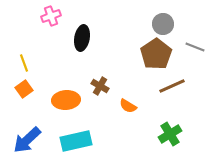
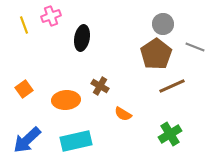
yellow line: moved 38 px up
orange semicircle: moved 5 px left, 8 px down
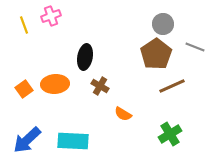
black ellipse: moved 3 px right, 19 px down
orange ellipse: moved 11 px left, 16 px up
cyan rectangle: moved 3 px left; rotated 16 degrees clockwise
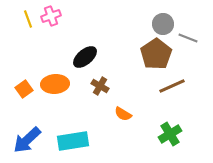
yellow line: moved 4 px right, 6 px up
gray line: moved 7 px left, 9 px up
black ellipse: rotated 40 degrees clockwise
cyan rectangle: rotated 12 degrees counterclockwise
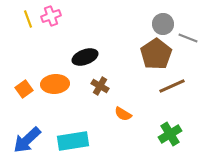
black ellipse: rotated 20 degrees clockwise
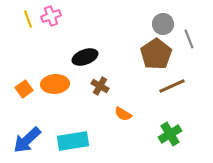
gray line: moved 1 px right, 1 px down; rotated 48 degrees clockwise
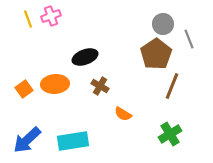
brown line: rotated 44 degrees counterclockwise
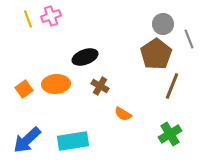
orange ellipse: moved 1 px right
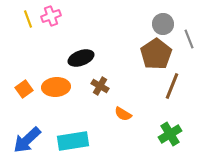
black ellipse: moved 4 px left, 1 px down
orange ellipse: moved 3 px down
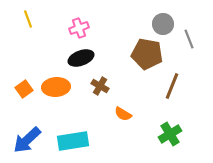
pink cross: moved 28 px right, 12 px down
brown pentagon: moved 9 px left; rotated 28 degrees counterclockwise
